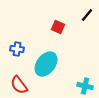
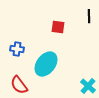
black line: moved 2 px right, 1 px down; rotated 40 degrees counterclockwise
red square: rotated 16 degrees counterclockwise
cyan cross: moved 3 px right; rotated 28 degrees clockwise
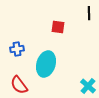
black line: moved 3 px up
blue cross: rotated 16 degrees counterclockwise
cyan ellipse: rotated 20 degrees counterclockwise
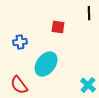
blue cross: moved 3 px right, 7 px up
cyan ellipse: rotated 20 degrees clockwise
cyan cross: moved 1 px up
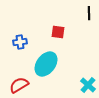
red square: moved 5 px down
red semicircle: rotated 96 degrees clockwise
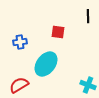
black line: moved 1 px left, 3 px down
cyan cross: rotated 21 degrees counterclockwise
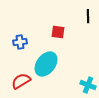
red semicircle: moved 2 px right, 4 px up
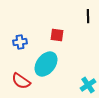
red square: moved 1 px left, 3 px down
red semicircle: rotated 114 degrees counterclockwise
cyan cross: rotated 35 degrees clockwise
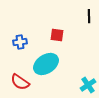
black line: moved 1 px right
cyan ellipse: rotated 20 degrees clockwise
red semicircle: moved 1 px left, 1 px down
